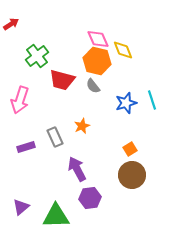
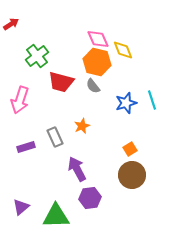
orange hexagon: moved 1 px down
red trapezoid: moved 1 px left, 2 px down
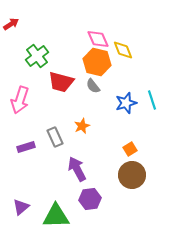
purple hexagon: moved 1 px down
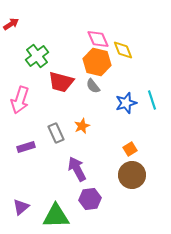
gray rectangle: moved 1 px right, 4 px up
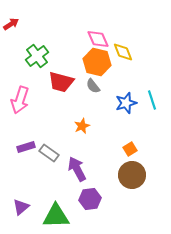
yellow diamond: moved 2 px down
gray rectangle: moved 7 px left, 20 px down; rotated 30 degrees counterclockwise
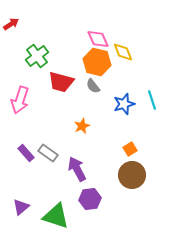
blue star: moved 2 px left, 1 px down
purple rectangle: moved 6 px down; rotated 66 degrees clockwise
gray rectangle: moved 1 px left
green triangle: rotated 20 degrees clockwise
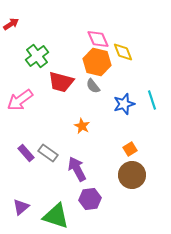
pink arrow: rotated 36 degrees clockwise
orange star: rotated 21 degrees counterclockwise
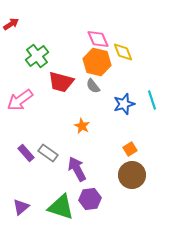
green triangle: moved 5 px right, 9 px up
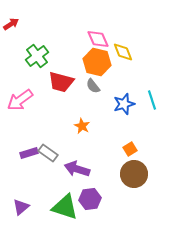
purple rectangle: moved 3 px right; rotated 66 degrees counterclockwise
purple arrow: rotated 45 degrees counterclockwise
brown circle: moved 2 px right, 1 px up
green triangle: moved 4 px right
